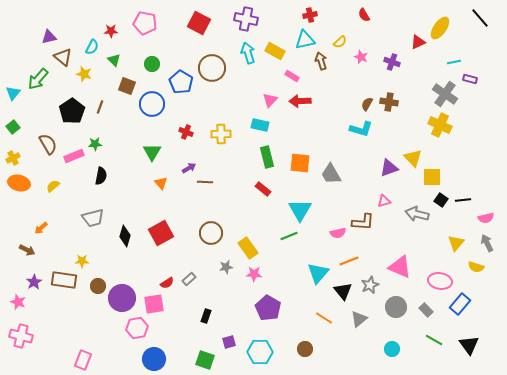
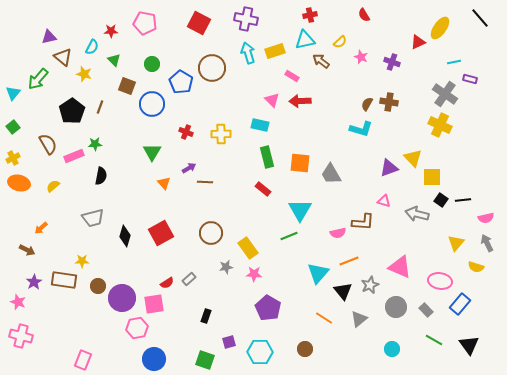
yellow rectangle at (275, 51): rotated 48 degrees counterclockwise
brown arrow at (321, 61): rotated 36 degrees counterclockwise
pink triangle at (270, 100): moved 2 px right; rotated 28 degrees counterclockwise
orange triangle at (161, 183): moved 3 px right
pink triangle at (384, 201): rotated 32 degrees clockwise
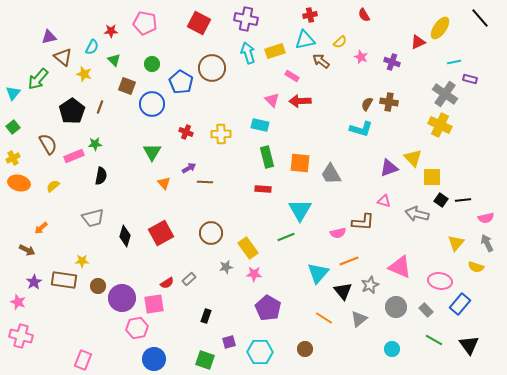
red rectangle at (263, 189): rotated 35 degrees counterclockwise
green line at (289, 236): moved 3 px left, 1 px down
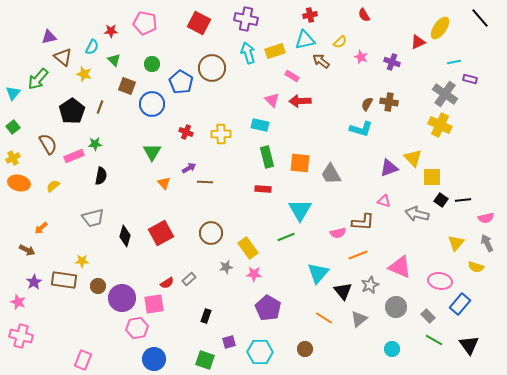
orange line at (349, 261): moved 9 px right, 6 px up
gray rectangle at (426, 310): moved 2 px right, 6 px down
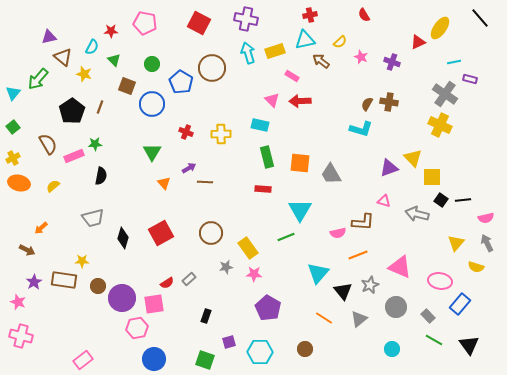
black diamond at (125, 236): moved 2 px left, 2 px down
pink rectangle at (83, 360): rotated 30 degrees clockwise
